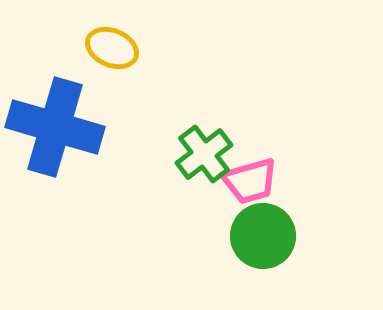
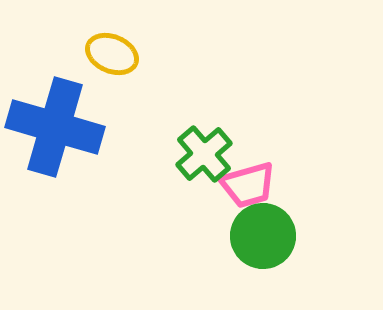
yellow ellipse: moved 6 px down
green cross: rotated 4 degrees counterclockwise
pink trapezoid: moved 2 px left, 4 px down
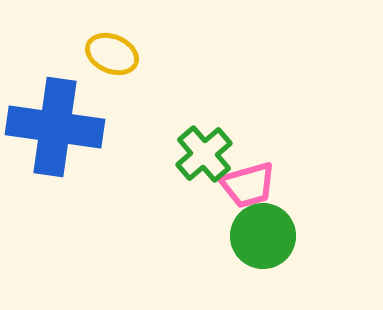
blue cross: rotated 8 degrees counterclockwise
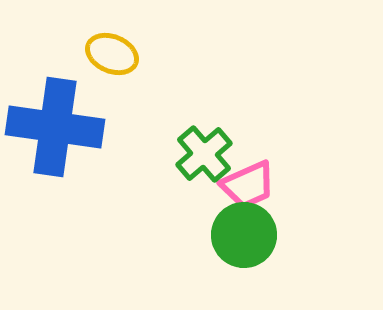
pink trapezoid: rotated 8 degrees counterclockwise
green circle: moved 19 px left, 1 px up
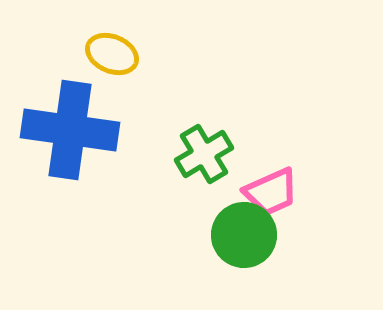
blue cross: moved 15 px right, 3 px down
green cross: rotated 10 degrees clockwise
pink trapezoid: moved 23 px right, 7 px down
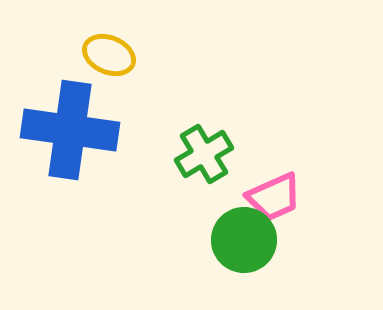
yellow ellipse: moved 3 px left, 1 px down
pink trapezoid: moved 3 px right, 5 px down
green circle: moved 5 px down
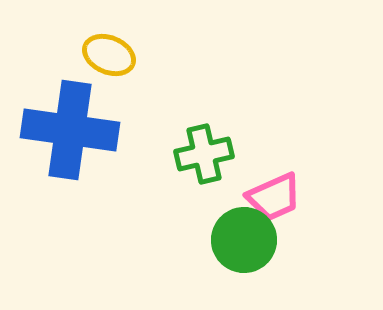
green cross: rotated 18 degrees clockwise
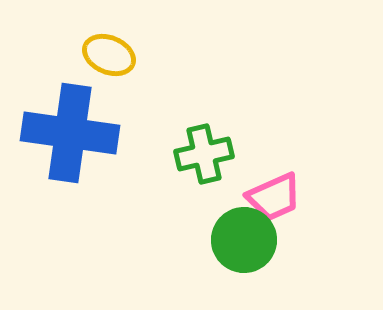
blue cross: moved 3 px down
